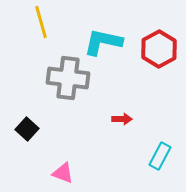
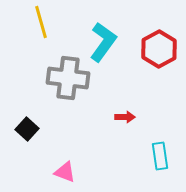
cyan L-shape: rotated 114 degrees clockwise
red arrow: moved 3 px right, 2 px up
cyan rectangle: rotated 36 degrees counterclockwise
pink triangle: moved 2 px right, 1 px up
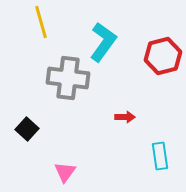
red hexagon: moved 4 px right, 7 px down; rotated 15 degrees clockwise
pink triangle: rotated 45 degrees clockwise
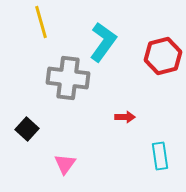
pink triangle: moved 8 px up
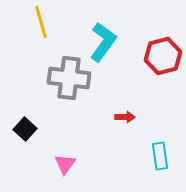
gray cross: moved 1 px right
black square: moved 2 px left
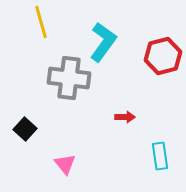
pink triangle: rotated 15 degrees counterclockwise
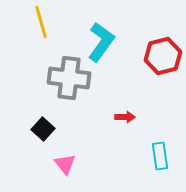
cyan L-shape: moved 2 px left
black square: moved 18 px right
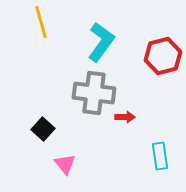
gray cross: moved 25 px right, 15 px down
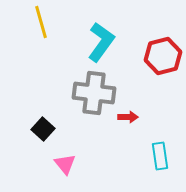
red arrow: moved 3 px right
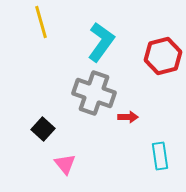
gray cross: rotated 12 degrees clockwise
